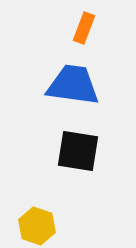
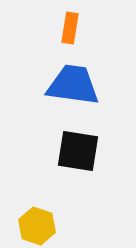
orange rectangle: moved 14 px left; rotated 12 degrees counterclockwise
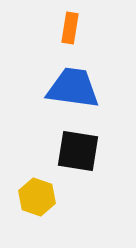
blue trapezoid: moved 3 px down
yellow hexagon: moved 29 px up
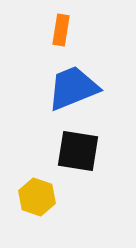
orange rectangle: moved 9 px left, 2 px down
blue trapezoid: rotated 30 degrees counterclockwise
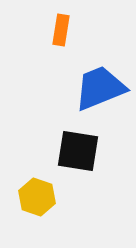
blue trapezoid: moved 27 px right
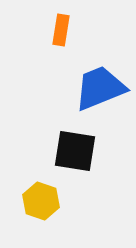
black square: moved 3 px left
yellow hexagon: moved 4 px right, 4 px down
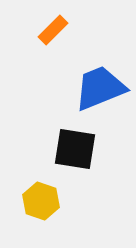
orange rectangle: moved 8 px left; rotated 36 degrees clockwise
black square: moved 2 px up
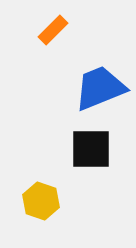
black square: moved 16 px right; rotated 9 degrees counterclockwise
